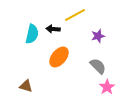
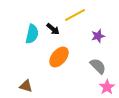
black arrow: rotated 144 degrees counterclockwise
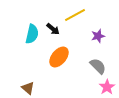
brown triangle: moved 2 px right, 2 px down; rotated 24 degrees clockwise
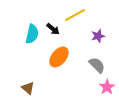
gray semicircle: moved 1 px left, 1 px up
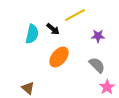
purple star: rotated 16 degrees clockwise
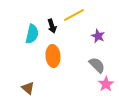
yellow line: moved 1 px left
black arrow: moved 1 px left, 3 px up; rotated 32 degrees clockwise
purple star: rotated 24 degrees clockwise
orange ellipse: moved 6 px left, 1 px up; rotated 45 degrees counterclockwise
pink star: moved 1 px left, 3 px up
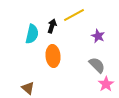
black arrow: rotated 144 degrees counterclockwise
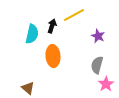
gray semicircle: rotated 120 degrees counterclockwise
